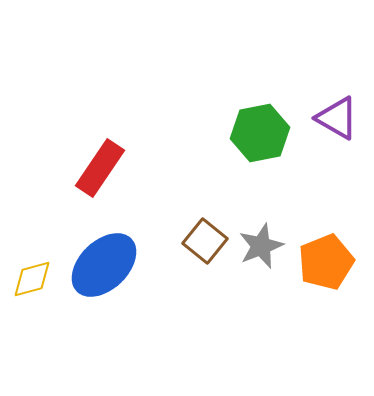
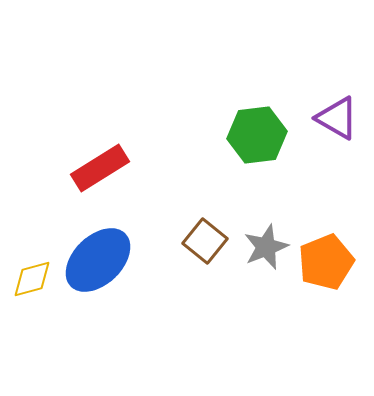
green hexagon: moved 3 px left, 2 px down; rotated 4 degrees clockwise
red rectangle: rotated 24 degrees clockwise
gray star: moved 5 px right, 1 px down
blue ellipse: moved 6 px left, 5 px up
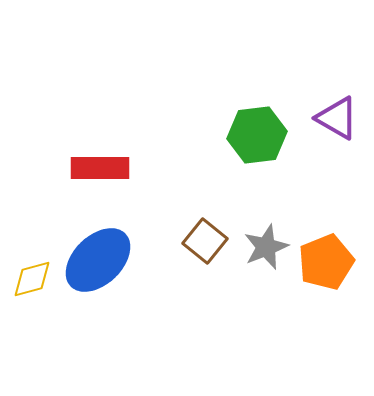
red rectangle: rotated 32 degrees clockwise
